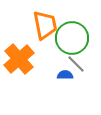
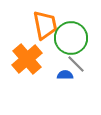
green circle: moved 1 px left
orange cross: moved 8 px right
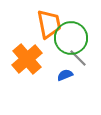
orange trapezoid: moved 4 px right, 1 px up
gray line: moved 2 px right, 6 px up
blue semicircle: rotated 21 degrees counterclockwise
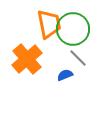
green circle: moved 2 px right, 9 px up
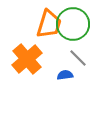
orange trapezoid: rotated 28 degrees clockwise
green circle: moved 5 px up
blue semicircle: rotated 14 degrees clockwise
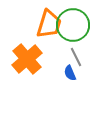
green circle: moved 1 px down
gray line: moved 2 px left, 1 px up; rotated 18 degrees clockwise
blue semicircle: moved 5 px right, 2 px up; rotated 105 degrees counterclockwise
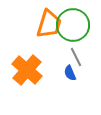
orange cross: moved 11 px down; rotated 8 degrees counterclockwise
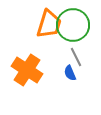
orange cross: rotated 8 degrees counterclockwise
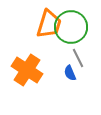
green circle: moved 2 px left, 2 px down
gray line: moved 2 px right, 1 px down
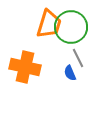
orange cross: moved 2 px left, 3 px up; rotated 20 degrees counterclockwise
